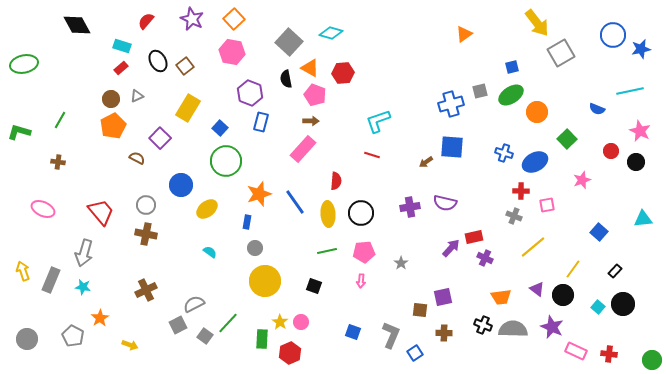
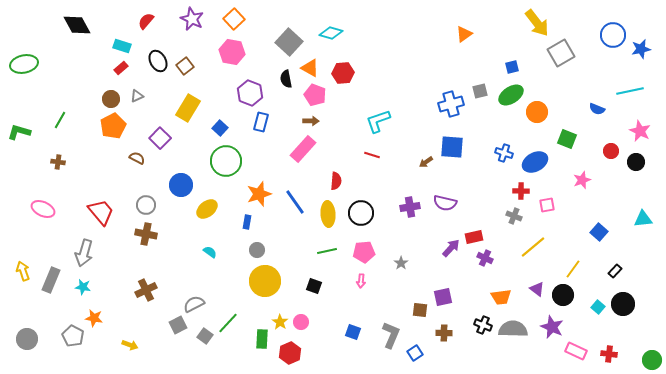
green square at (567, 139): rotated 24 degrees counterclockwise
gray circle at (255, 248): moved 2 px right, 2 px down
orange star at (100, 318): moved 6 px left; rotated 30 degrees counterclockwise
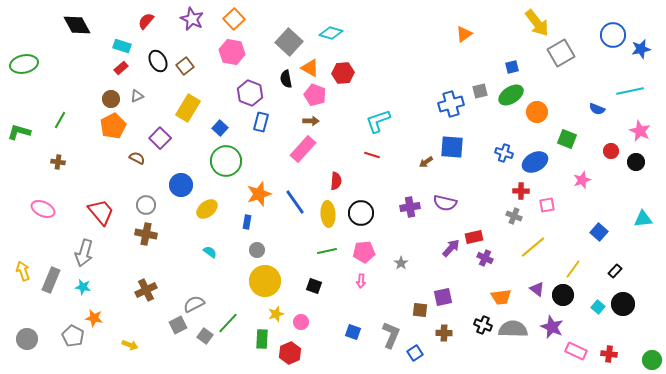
yellow star at (280, 322): moved 4 px left, 8 px up; rotated 21 degrees clockwise
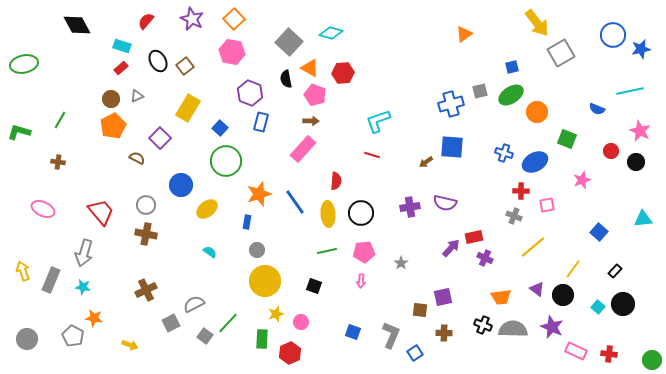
gray square at (178, 325): moved 7 px left, 2 px up
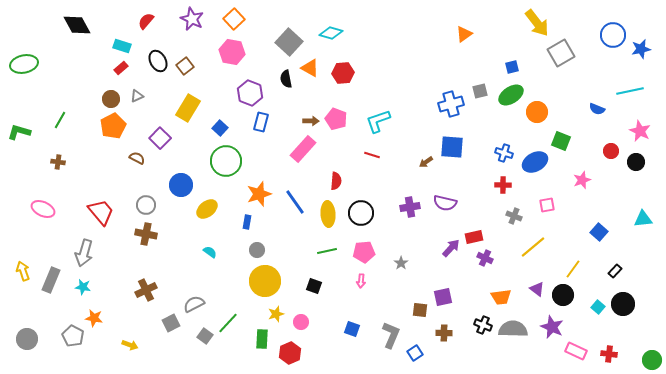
pink pentagon at (315, 95): moved 21 px right, 24 px down
green square at (567, 139): moved 6 px left, 2 px down
red cross at (521, 191): moved 18 px left, 6 px up
blue square at (353, 332): moved 1 px left, 3 px up
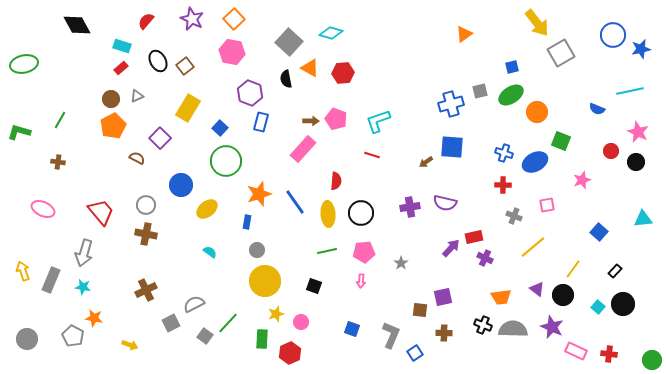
pink star at (640, 131): moved 2 px left, 1 px down
